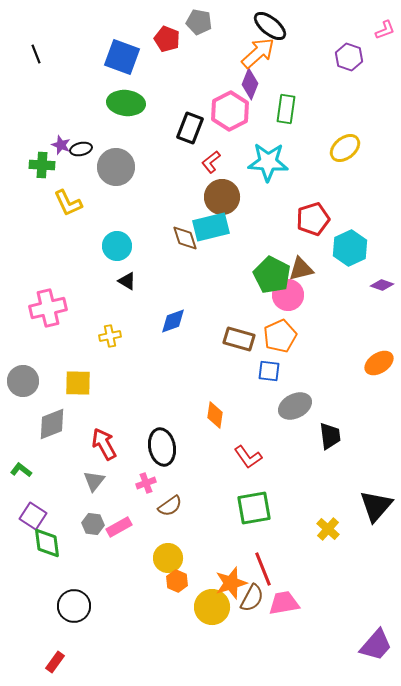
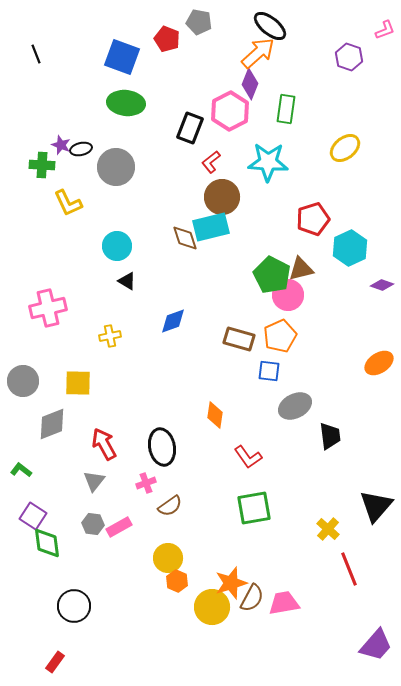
red line at (263, 569): moved 86 px right
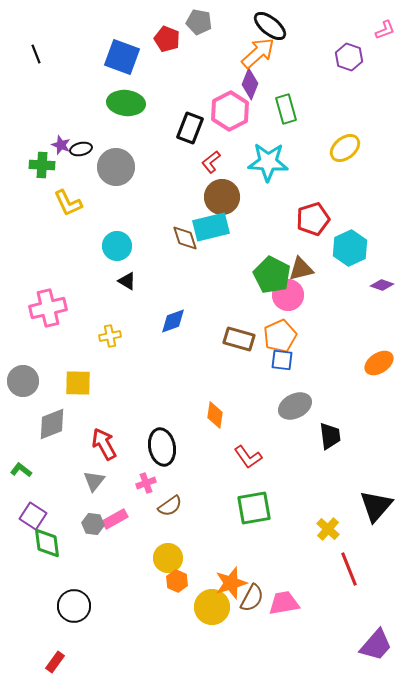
green rectangle at (286, 109): rotated 24 degrees counterclockwise
blue square at (269, 371): moved 13 px right, 11 px up
pink rectangle at (119, 527): moved 4 px left, 8 px up
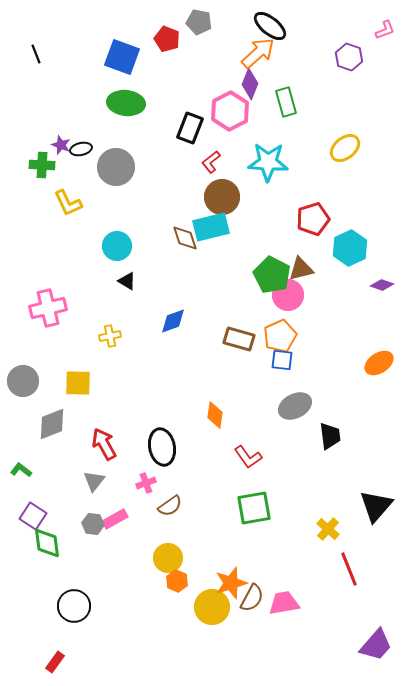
green rectangle at (286, 109): moved 7 px up
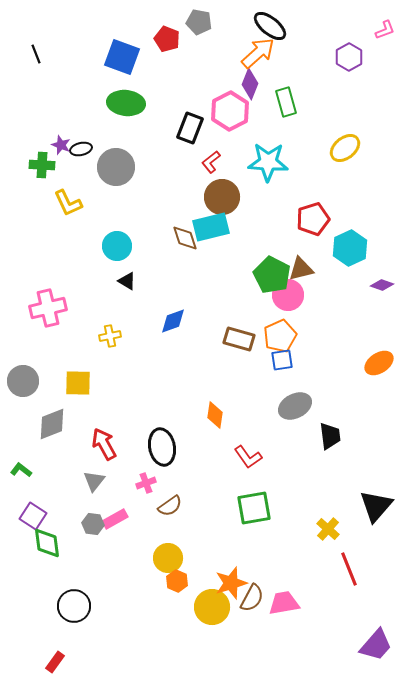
purple hexagon at (349, 57): rotated 12 degrees clockwise
blue square at (282, 360): rotated 15 degrees counterclockwise
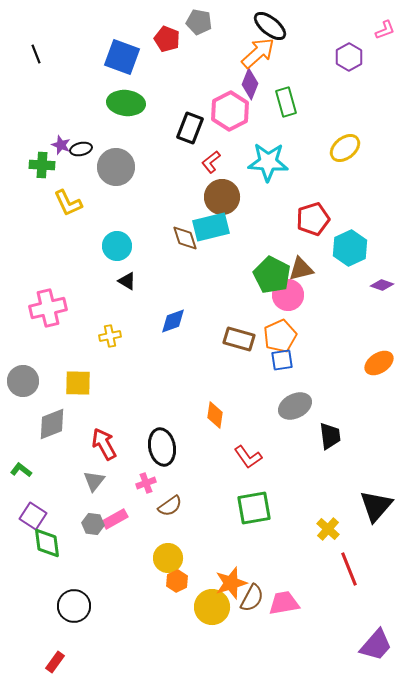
orange hexagon at (177, 581): rotated 10 degrees clockwise
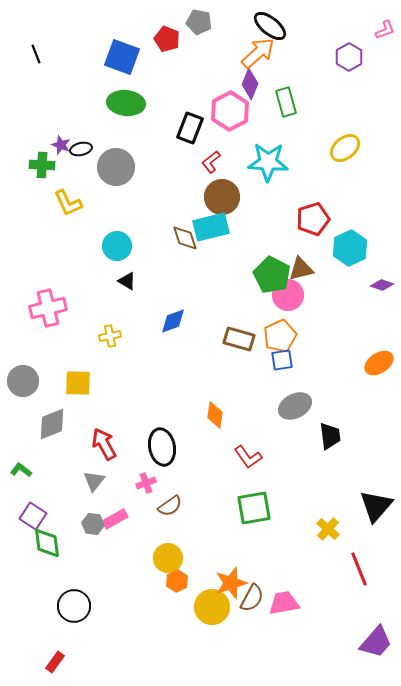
red line at (349, 569): moved 10 px right
purple trapezoid at (376, 645): moved 3 px up
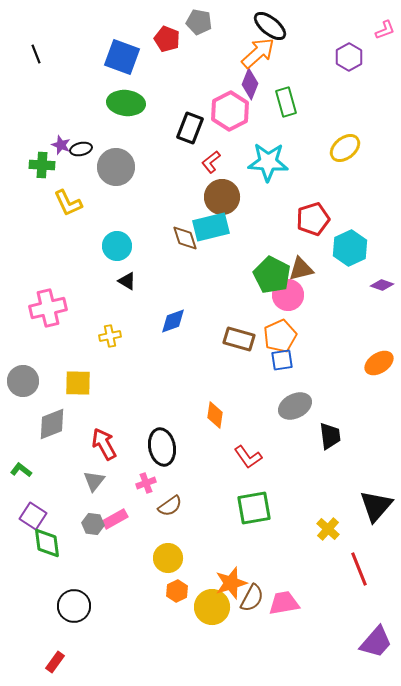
orange hexagon at (177, 581): moved 10 px down
